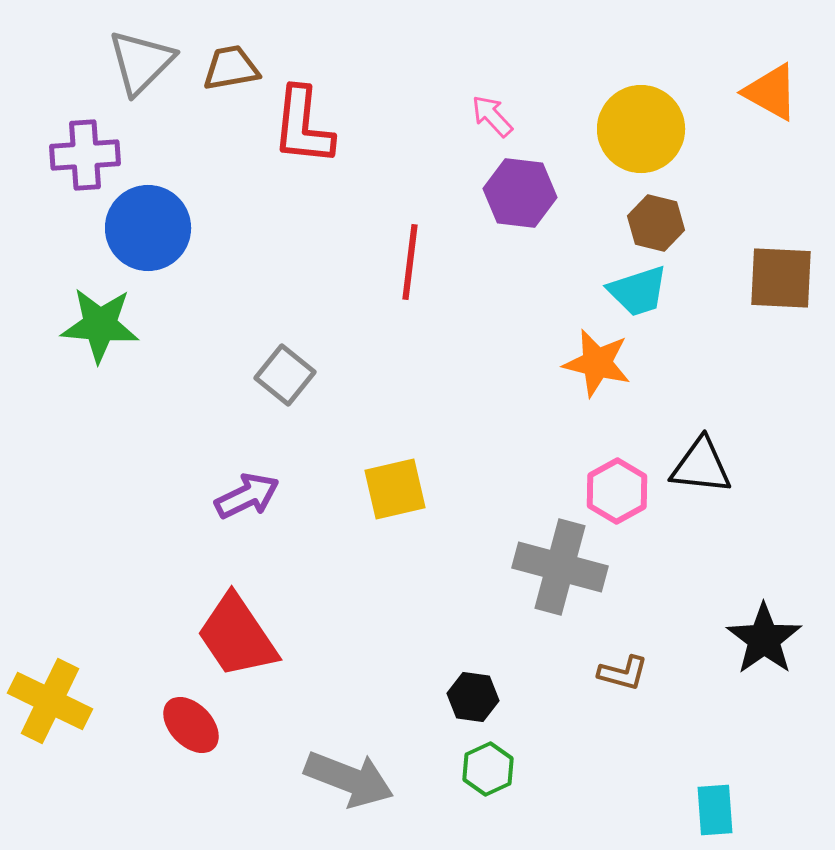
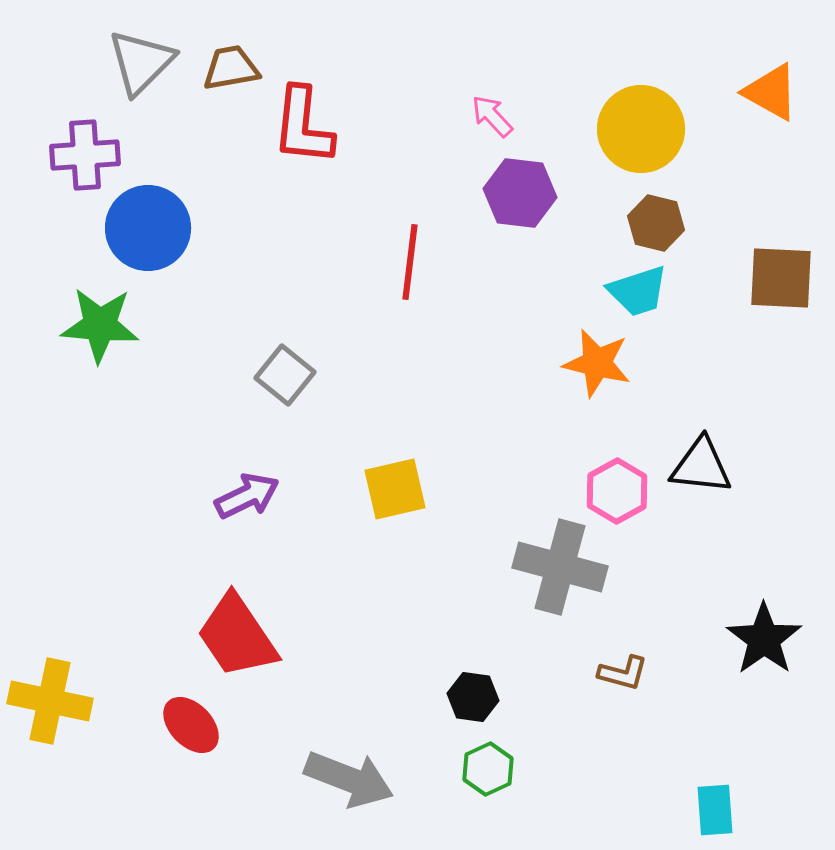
yellow cross: rotated 14 degrees counterclockwise
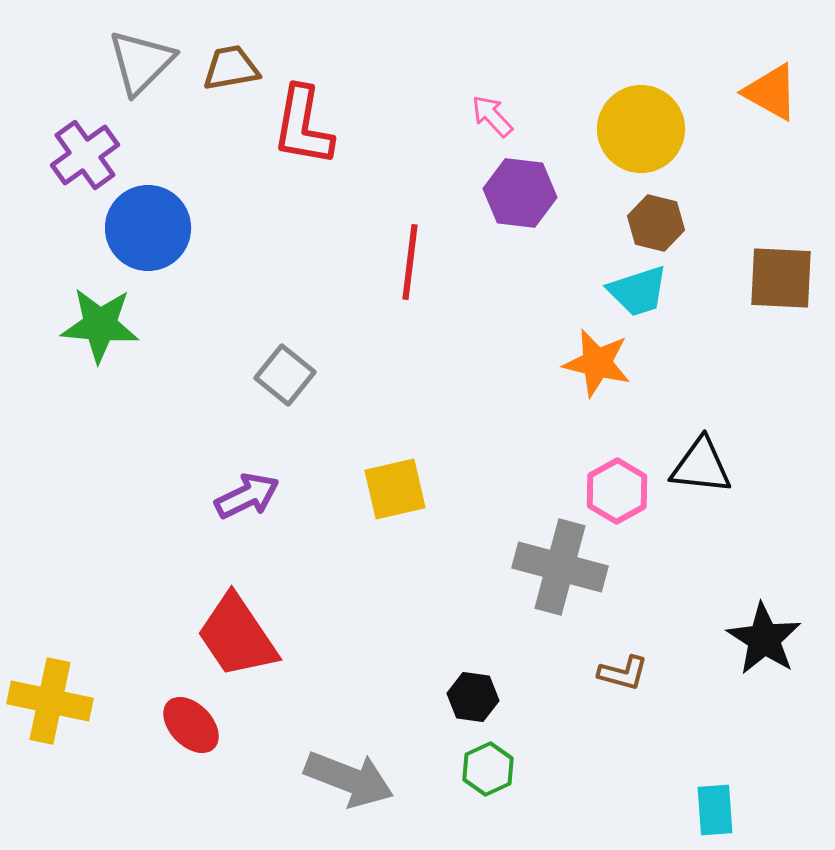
red L-shape: rotated 4 degrees clockwise
purple cross: rotated 32 degrees counterclockwise
black star: rotated 4 degrees counterclockwise
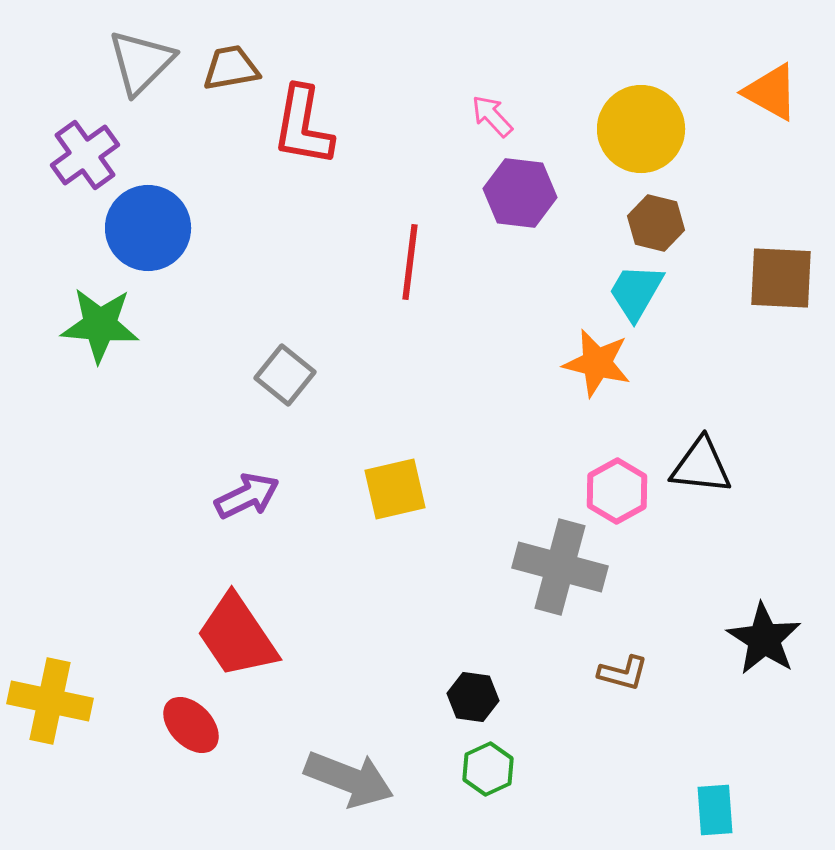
cyan trapezoid: moved 2 px left, 1 px down; rotated 138 degrees clockwise
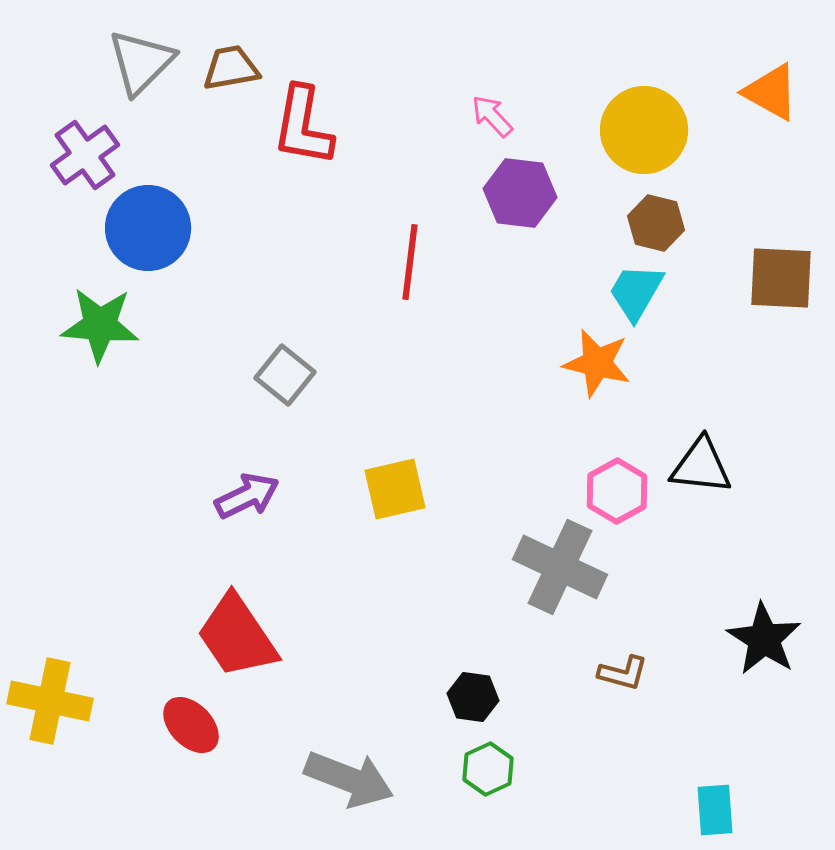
yellow circle: moved 3 px right, 1 px down
gray cross: rotated 10 degrees clockwise
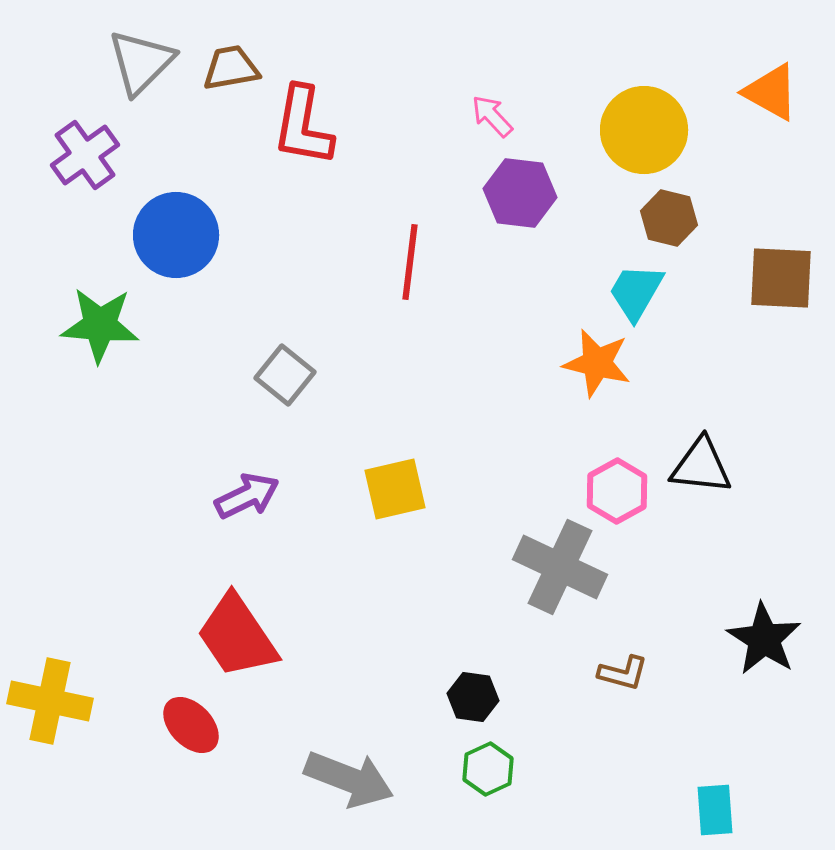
brown hexagon: moved 13 px right, 5 px up
blue circle: moved 28 px right, 7 px down
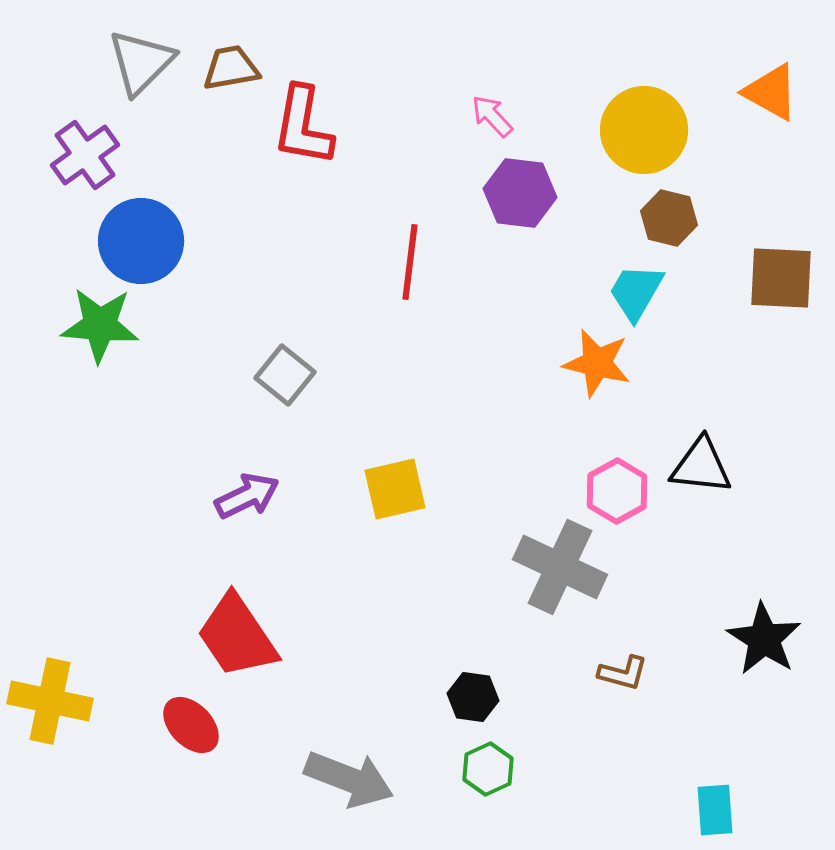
blue circle: moved 35 px left, 6 px down
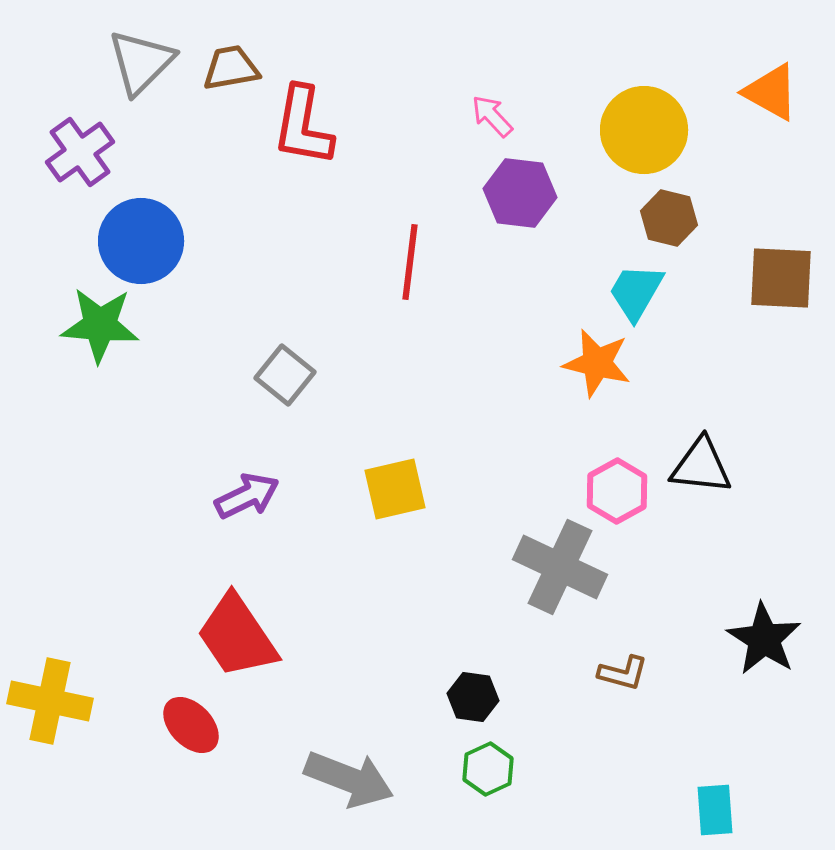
purple cross: moved 5 px left, 3 px up
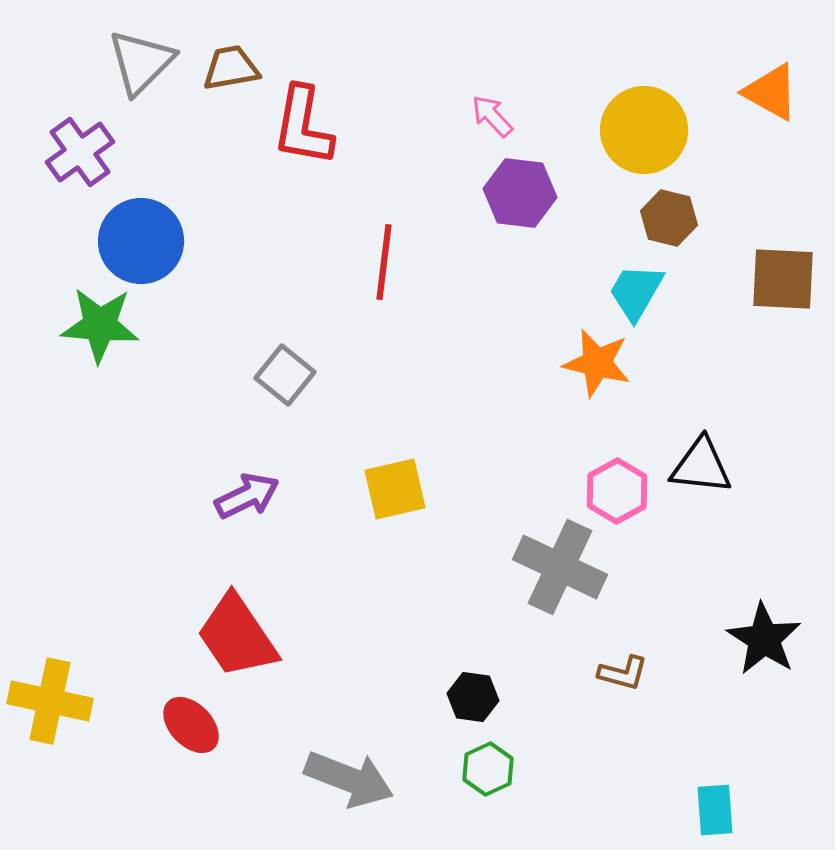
red line: moved 26 px left
brown square: moved 2 px right, 1 px down
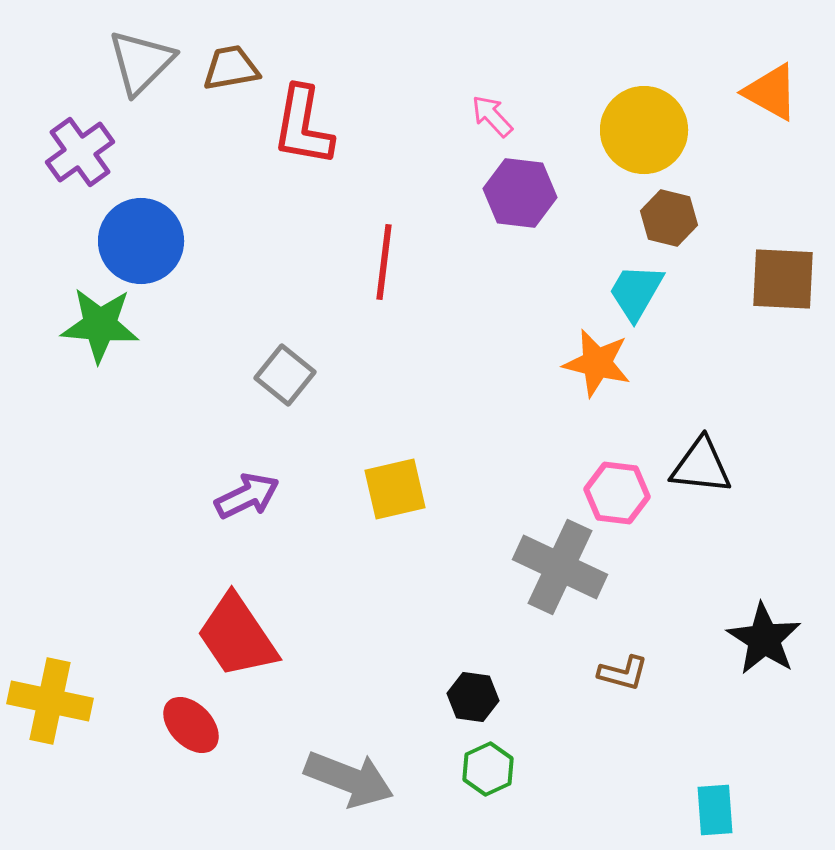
pink hexagon: moved 2 px down; rotated 24 degrees counterclockwise
